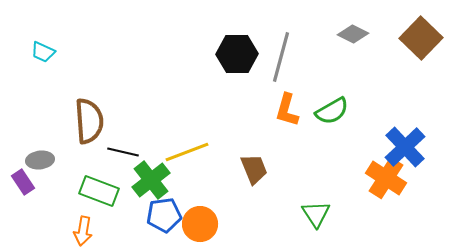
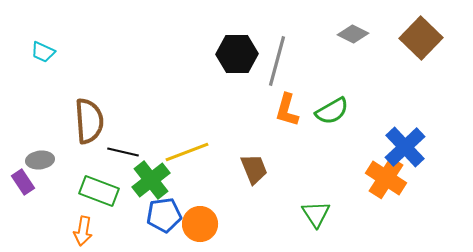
gray line: moved 4 px left, 4 px down
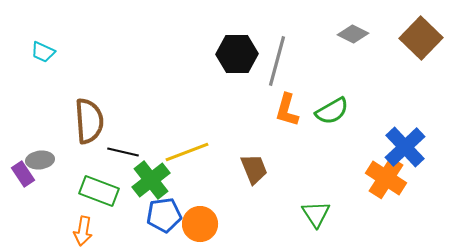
purple rectangle: moved 8 px up
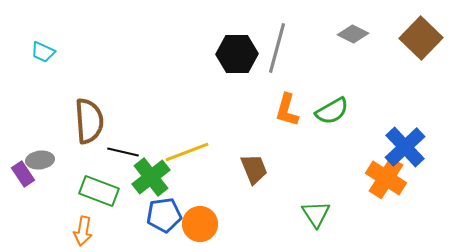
gray line: moved 13 px up
green cross: moved 3 px up
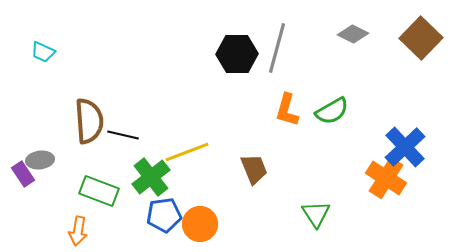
black line: moved 17 px up
orange arrow: moved 5 px left
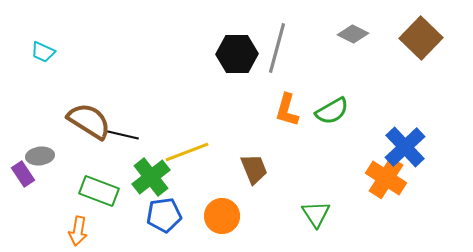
brown semicircle: rotated 54 degrees counterclockwise
gray ellipse: moved 4 px up
orange circle: moved 22 px right, 8 px up
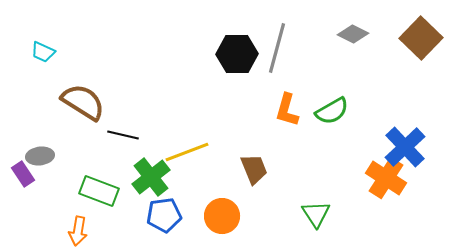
brown semicircle: moved 6 px left, 19 px up
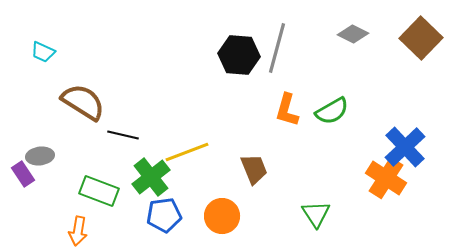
black hexagon: moved 2 px right, 1 px down; rotated 6 degrees clockwise
